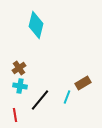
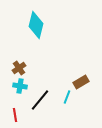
brown rectangle: moved 2 px left, 1 px up
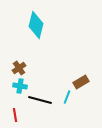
black line: rotated 65 degrees clockwise
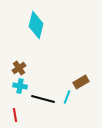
black line: moved 3 px right, 1 px up
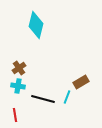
cyan cross: moved 2 px left
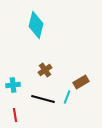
brown cross: moved 26 px right, 2 px down
cyan cross: moved 5 px left, 1 px up; rotated 16 degrees counterclockwise
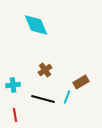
cyan diamond: rotated 36 degrees counterclockwise
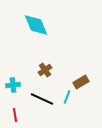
black line: moved 1 px left; rotated 10 degrees clockwise
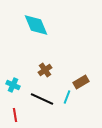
cyan cross: rotated 32 degrees clockwise
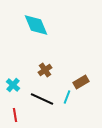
cyan cross: rotated 16 degrees clockwise
